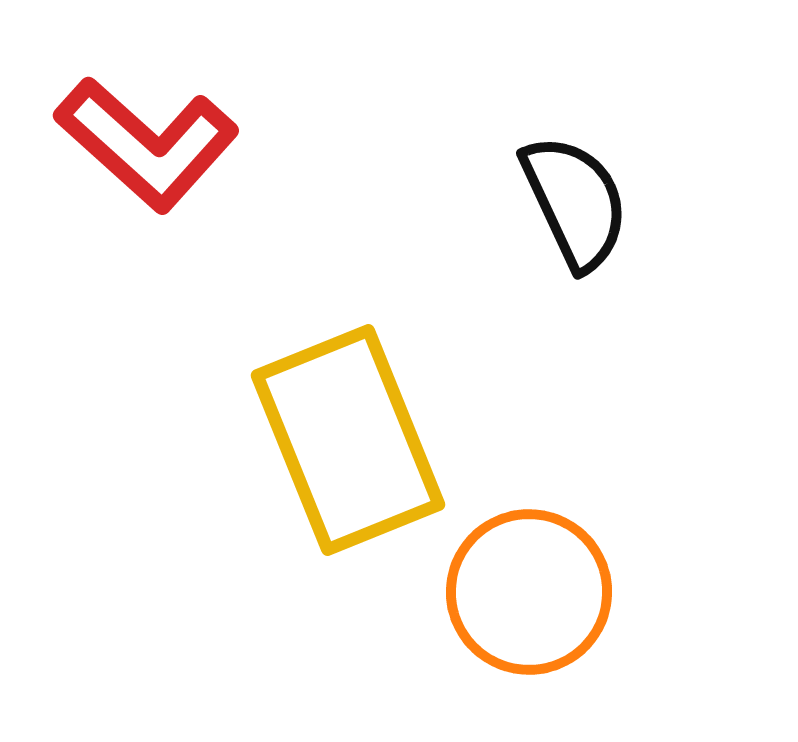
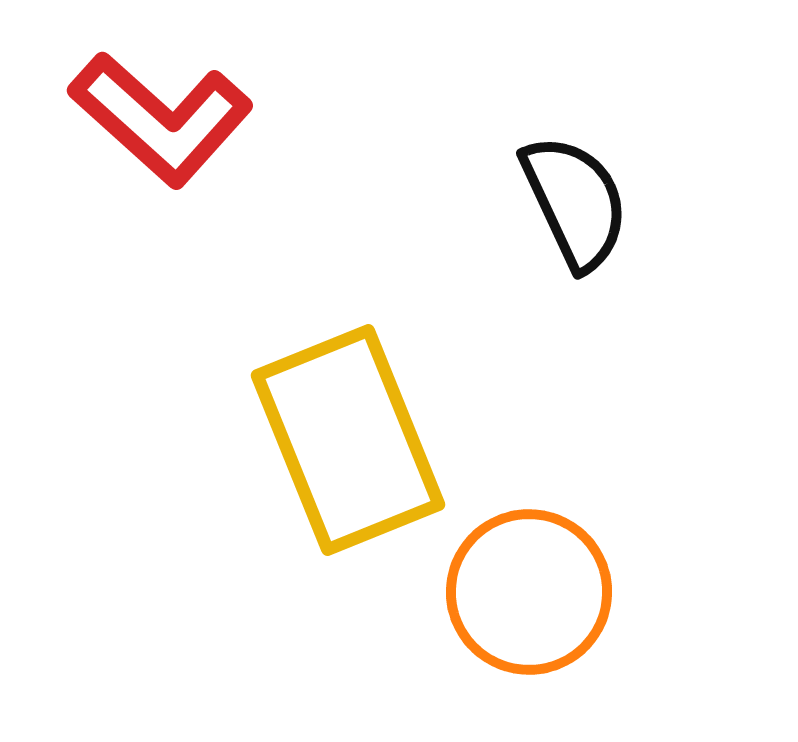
red L-shape: moved 14 px right, 25 px up
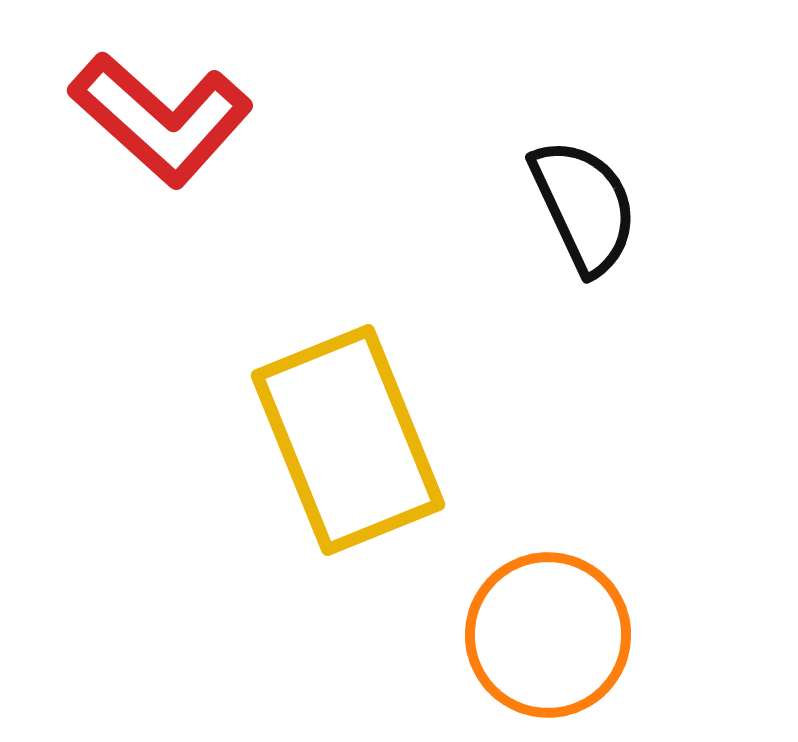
black semicircle: moved 9 px right, 4 px down
orange circle: moved 19 px right, 43 px down
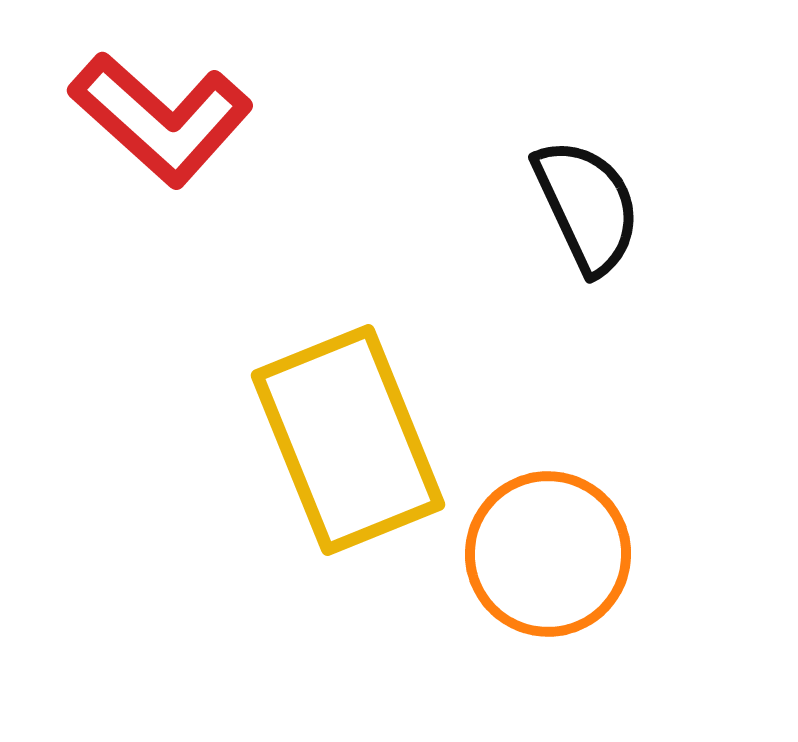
black semicircle: moved 3 px right
orange circle: moved 81 px up
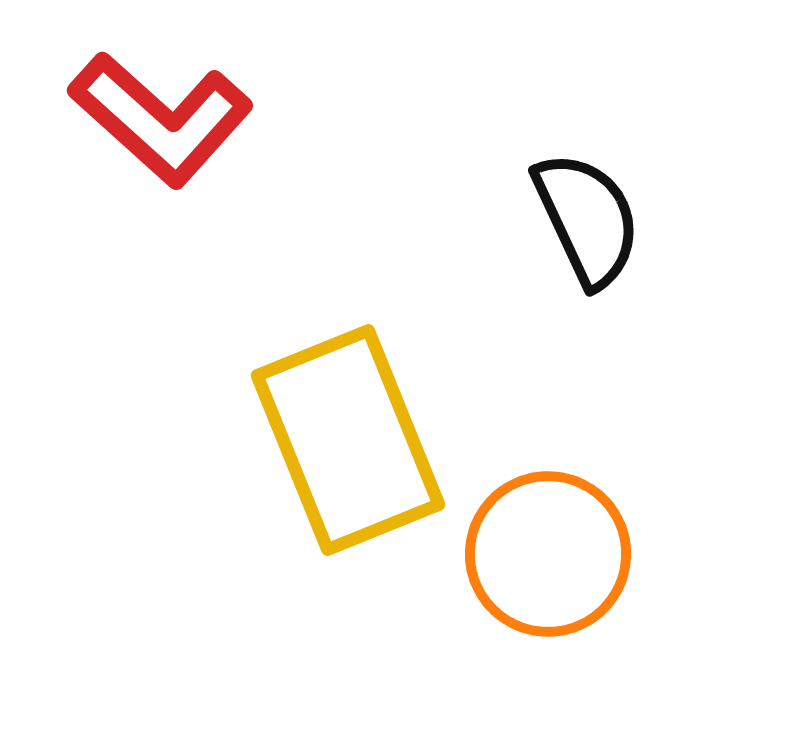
black semicircle: moved 13 px down
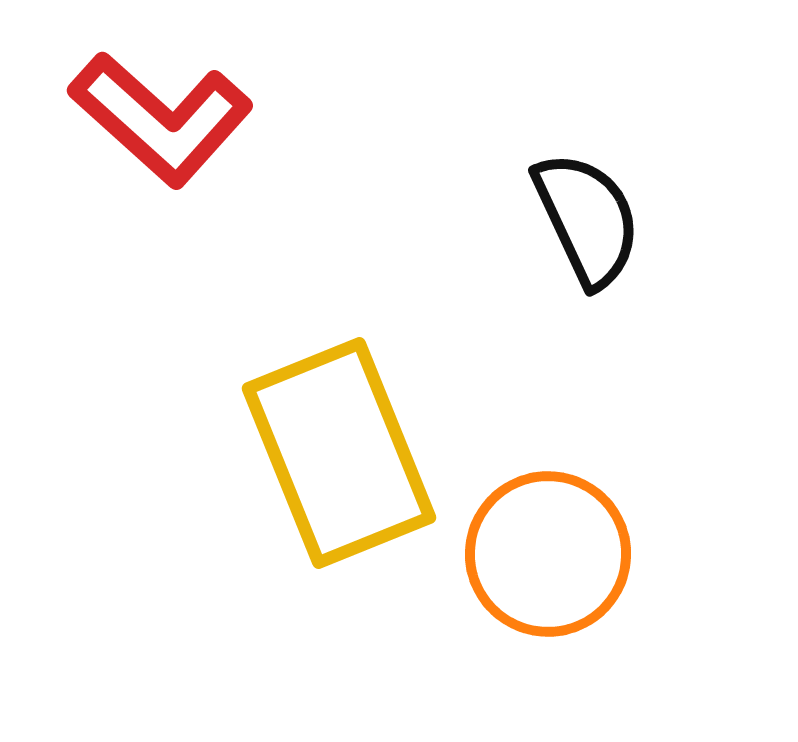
yellow rectangle: moved 9 px left, 13 px down
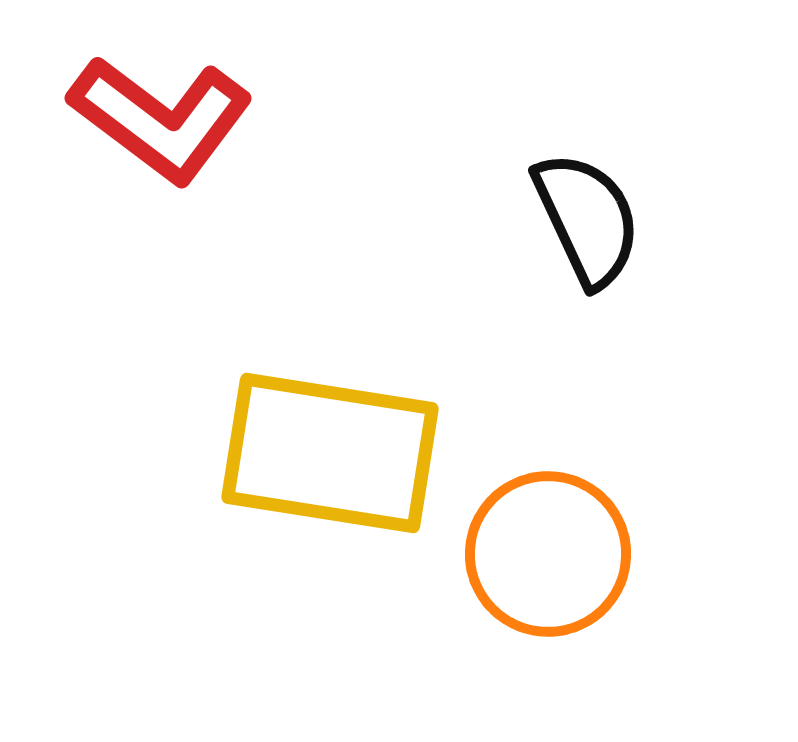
red L-shape: rotated 5 degrees counterclockwise
yellow rectangle: moved 9 px left; rotated 59 degrees counterclockwise
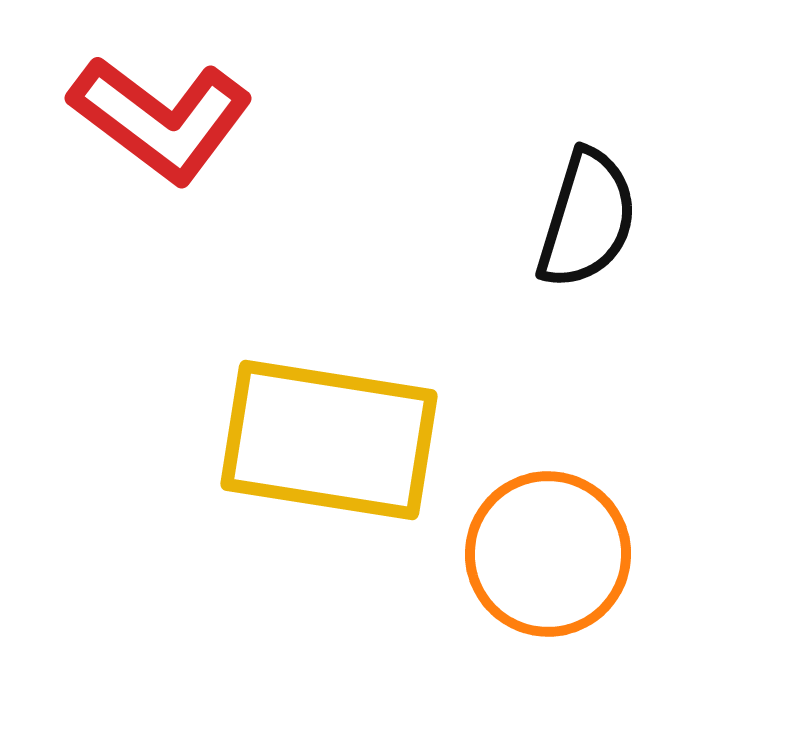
black semicircle: rotated 42 degrees clockwise
yellow rectangle: moved 1 px left, 13 px up
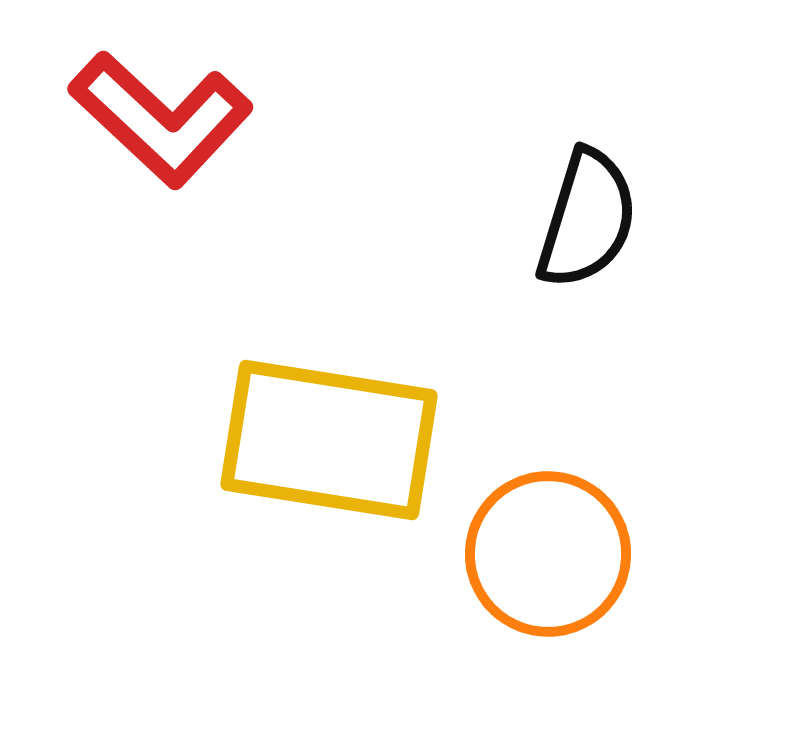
red L-shape: rotated 6 degrees clockwise
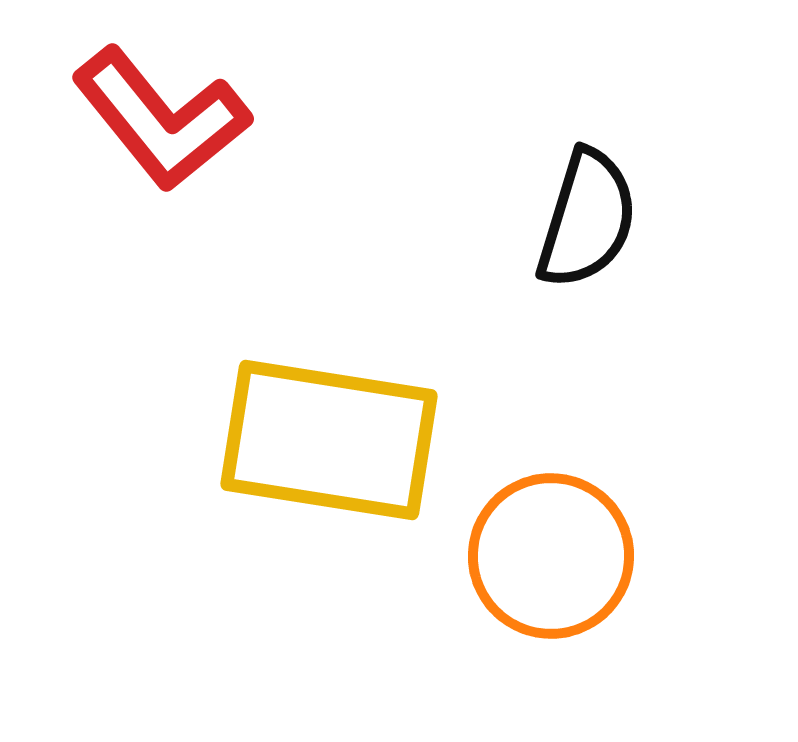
red L-shape: rotated 8 degrees clockwise
orange circle: moved 3 px right, 2 px down
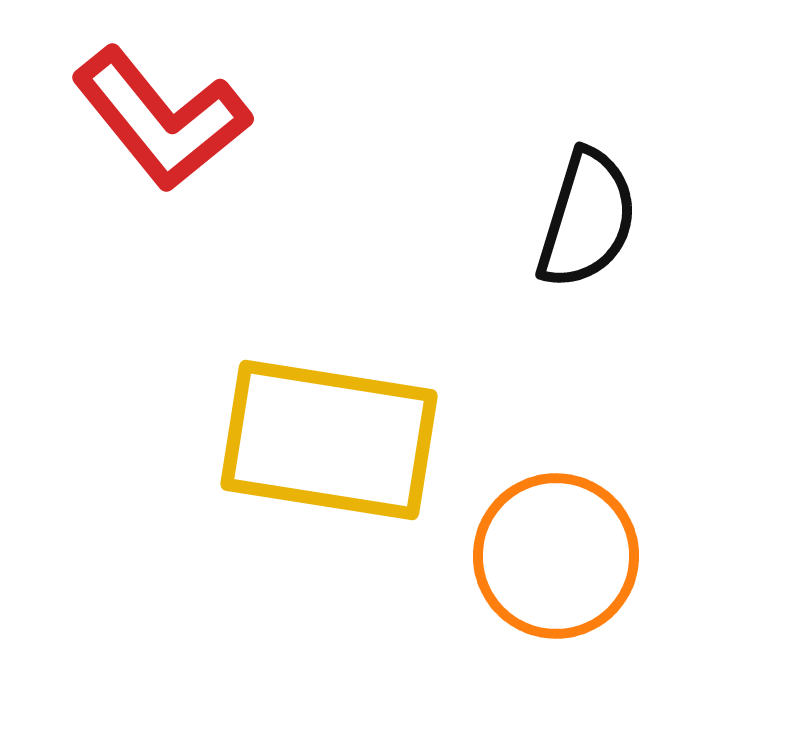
orange circle: moved 5 px right
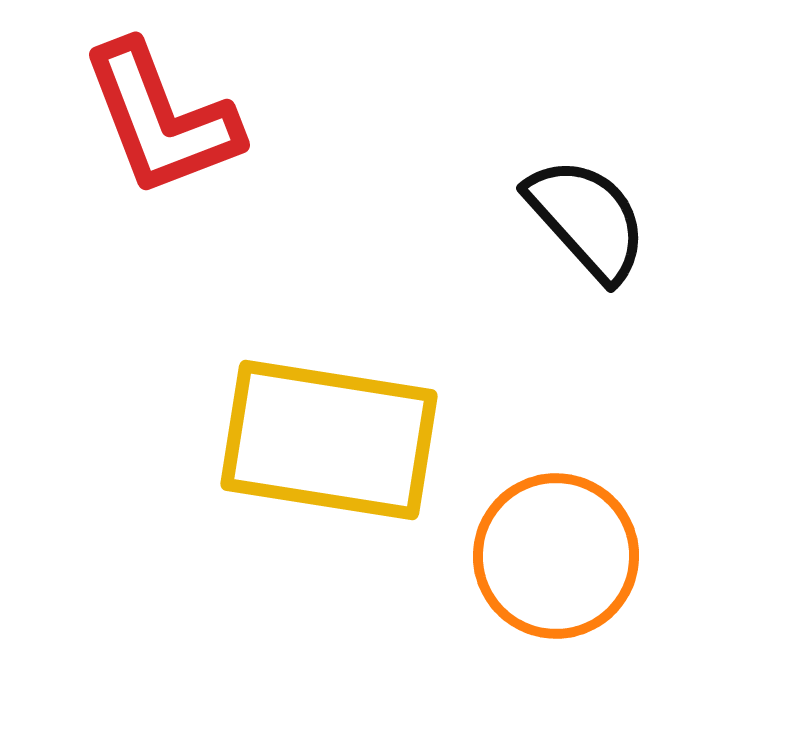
red L-shape: rotated 18 degrees clockwise
black semicircle: rotated 59 degrees counterclockwise
